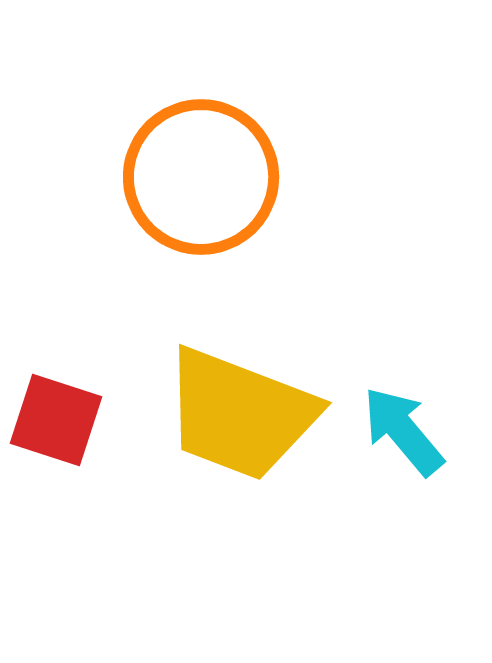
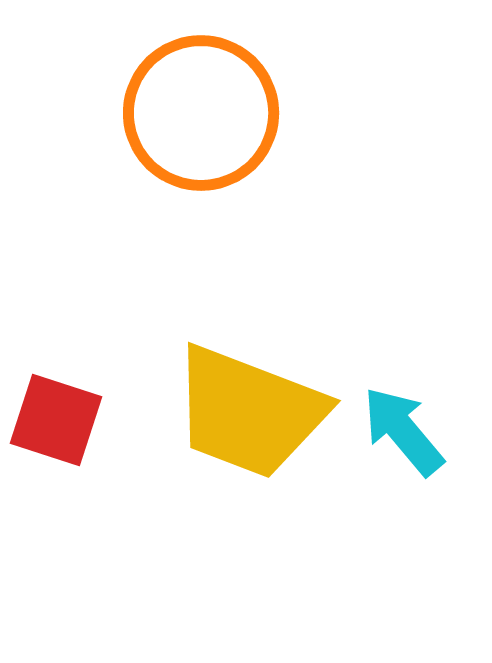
orange circle: moved 64 px up
yellow trapezoid: moved 9 px right, 2 px up
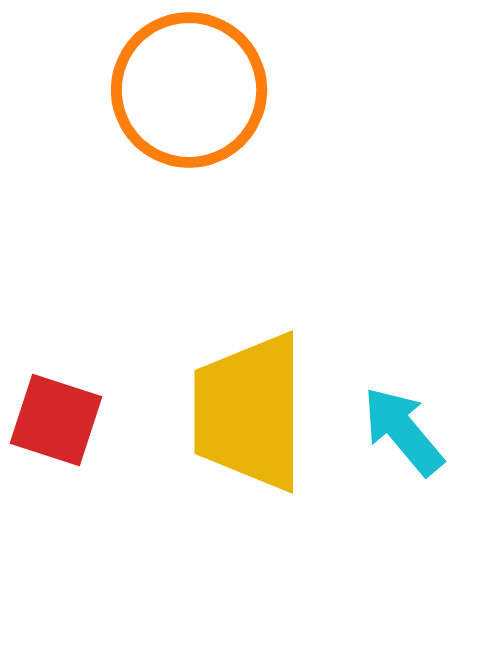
orange circle: moved 12 px left, 23 px up
yellow trapezoid: rotated 69 degrees clockwise
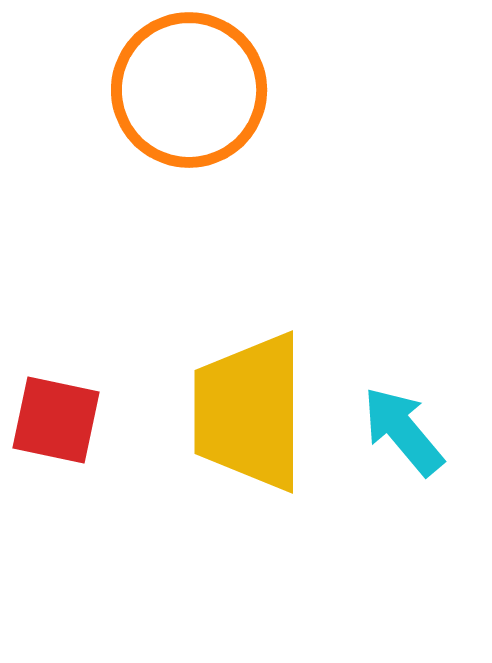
red square: rotated 6 degrees counterclockwise
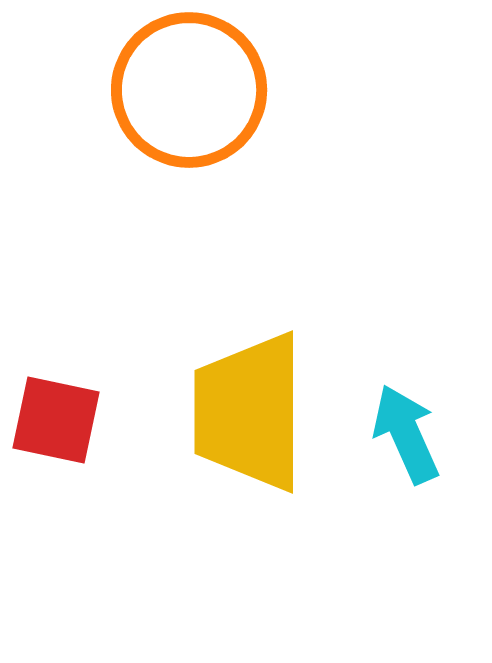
cyan arrow: moved 3 px right, 3 px down; rotated 16 degrees clockwise
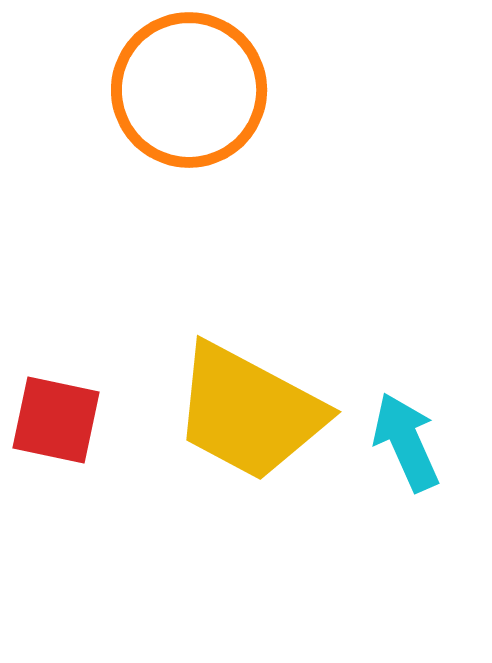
yellow trapezoid: rotated 62 degrees counterclockwise
cyan arrow: moved 8 px down
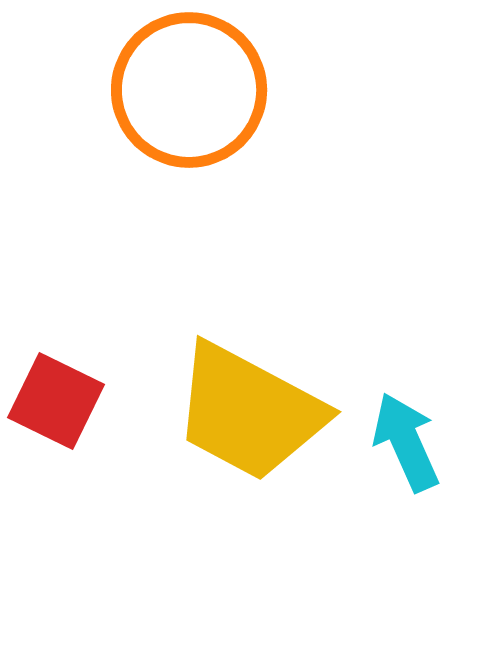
red square: moved 19 px up; rotated 14 degrees clockwise
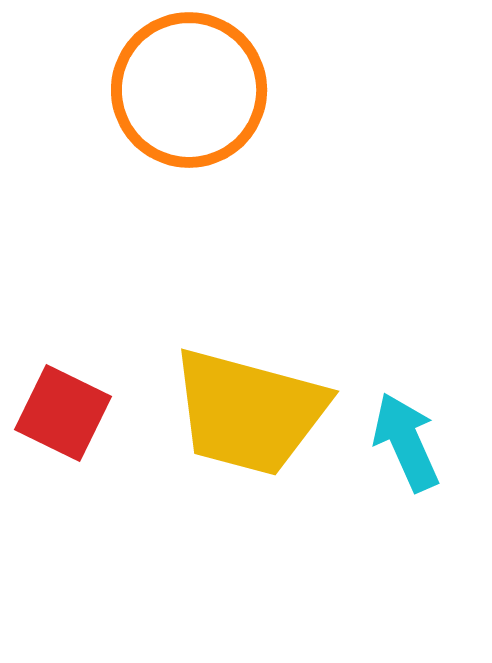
red square: moved 7 px right, 12 px down
yellow trapezoid: rotated 13 degrees counterclockwise
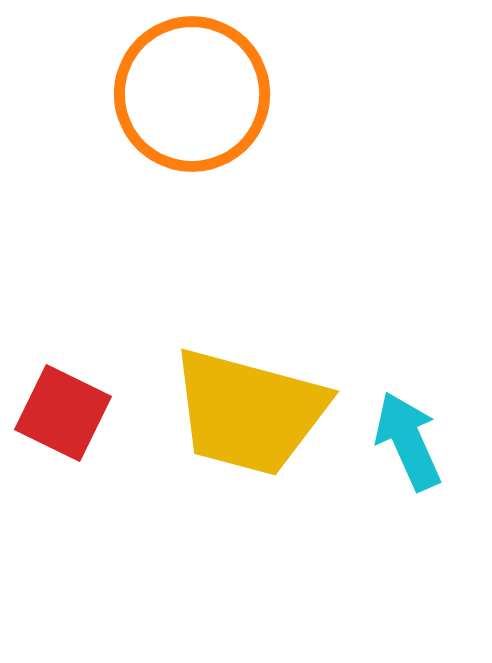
orange circle: moved 3 px right, 4 px down
cyan arrow: moved 2 px right, 1 px up
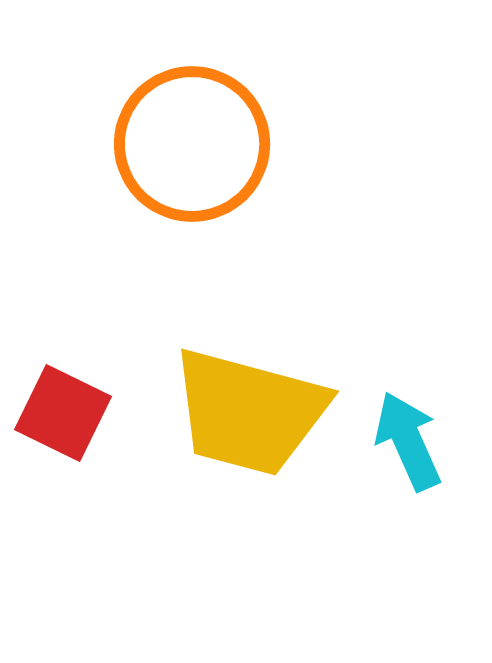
orange circle: moved 50 px down
